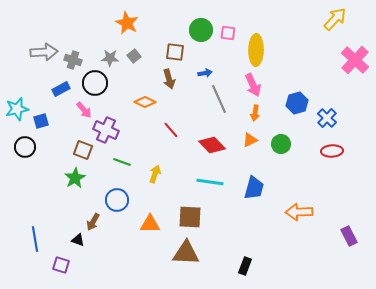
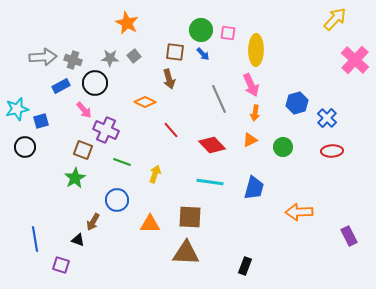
gray arrow at (44, 52): moved 1 px left, 5 px down
blue arrow at (205, 73): moved 2 px left, 19 px up; rotated 56 degrees clockwise
pink arrow at (253, 85): moved 2 px left
blue rectangle at (61, 89): moved 3 px up
green circle at (281, 144): moved 2 px right, 3 px down
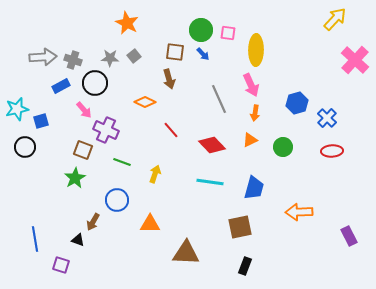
brown square at (190, 217): moved 50 px right, 10 px down; rotated 15 degrees counterclockwise
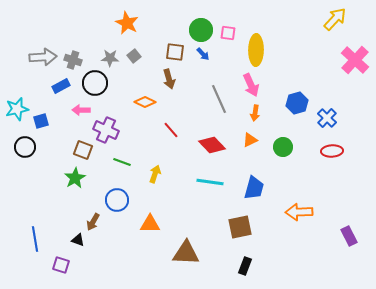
pink arrow at (84, 110): moved 3 px left; rotated 132 degrees clockwise
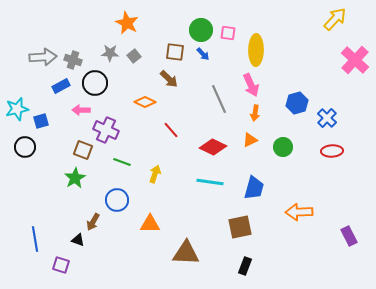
gray star at (110, 58): moved 5 px up
brown arrow at (169, 79): rotated 30 degrees counterclockwise
red diamond at (212, 145): moved 1 px right, 2 px down; rotated 20 degrees counterclockwise
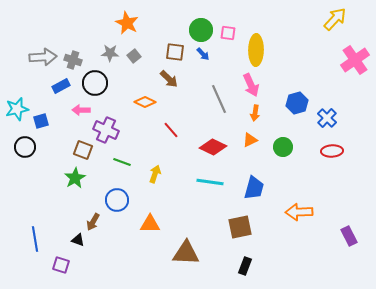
pink cross at (355, 60): rotated 12 degrees clockwise
